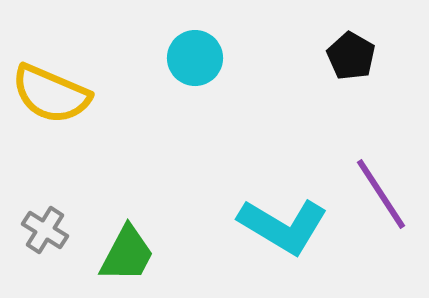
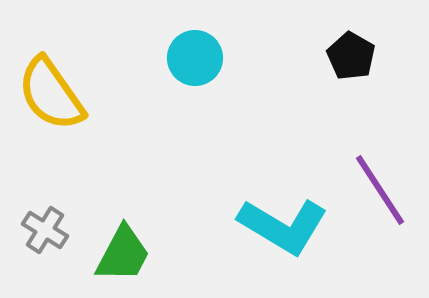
yellow semicircle: rotated 32 degrees clockwise
purple line: moved 1 px left, 4 px up
green trapezoid: moved 4 px left
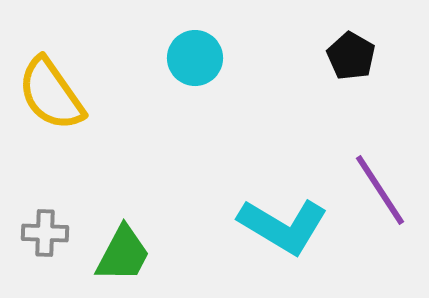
gray cross: moved 3 px down; rotated 30 degrees counterclockwise
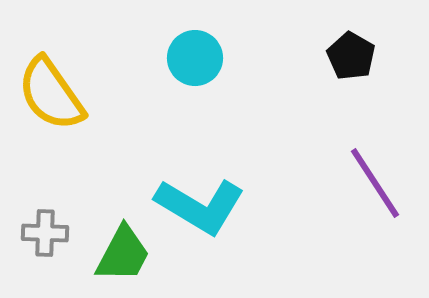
purple line: moved 5 px left, 7 px up
cyan L-shape: moved 83 px left, 20 px up
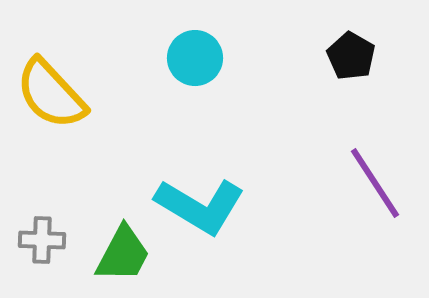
yellow semicircle: rotated 8 degrees counterclockwise
gray cross: moved 3 px left, 7 px down
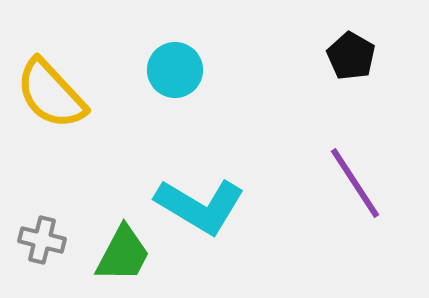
cyan circle: moved 20 px left, 12 px down
purple line: moved 20 px left
gray cross: rotated 12 degrees clockwise
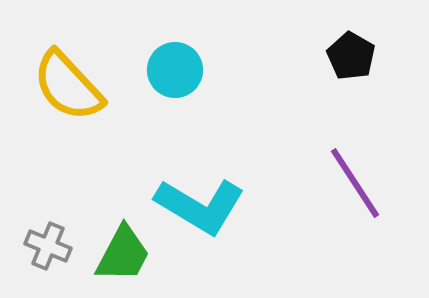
yellow semicircle: moved 17 px right, 8 px up
gray cross: moved 6 px right, 6 px down; rotated 9 degrees clockwise
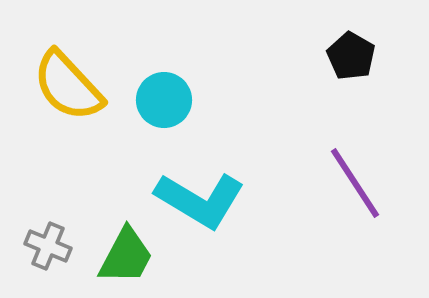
cyan circle: moved 11 px left, 30 px down
cyan L-shape: moved 6 px up
green trapezoid: moved 3 px right, 2 px down
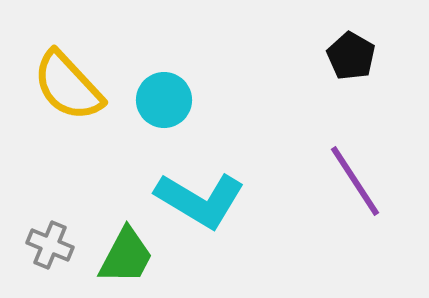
purple line: moved 2 px up
gray cross: moved 2 px right, 1 px up
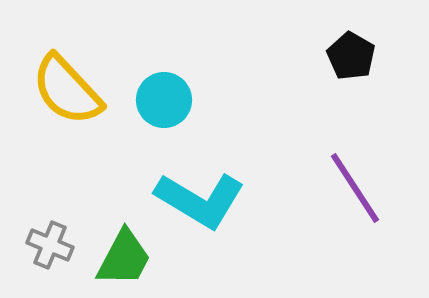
yellow semicircle: moved 1 px left, 4 px down
purple line: moved 7 px down
green trapezoid: moved 2 px left, 2 px down
